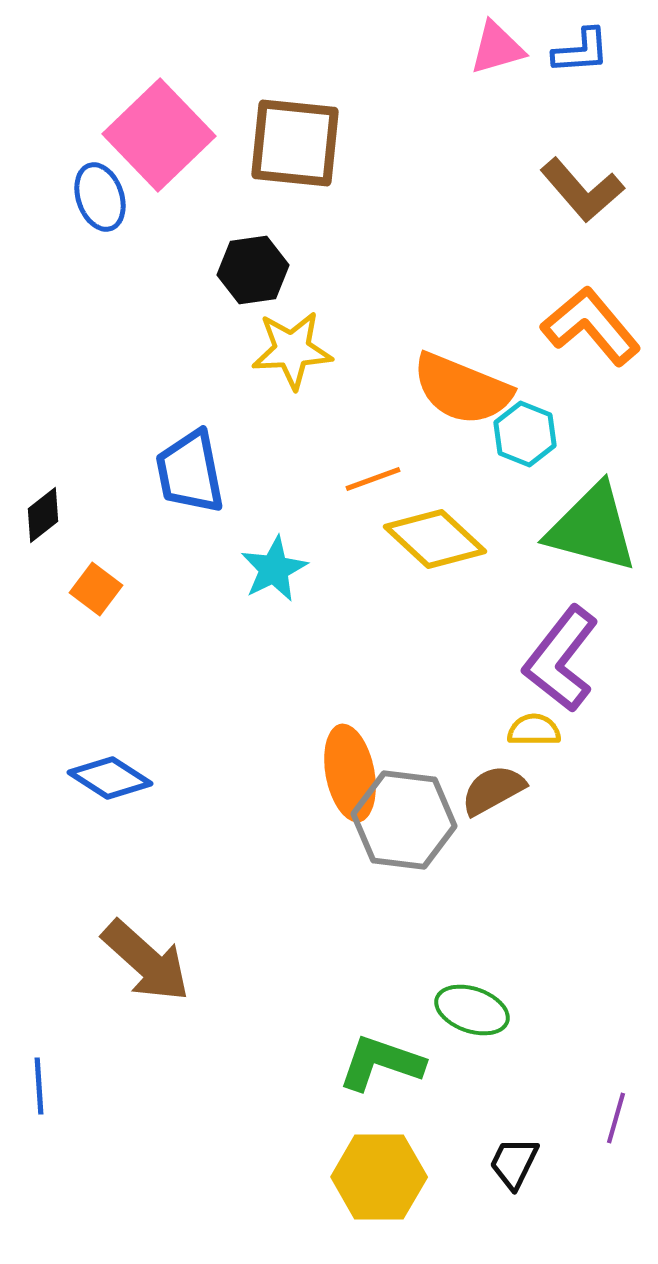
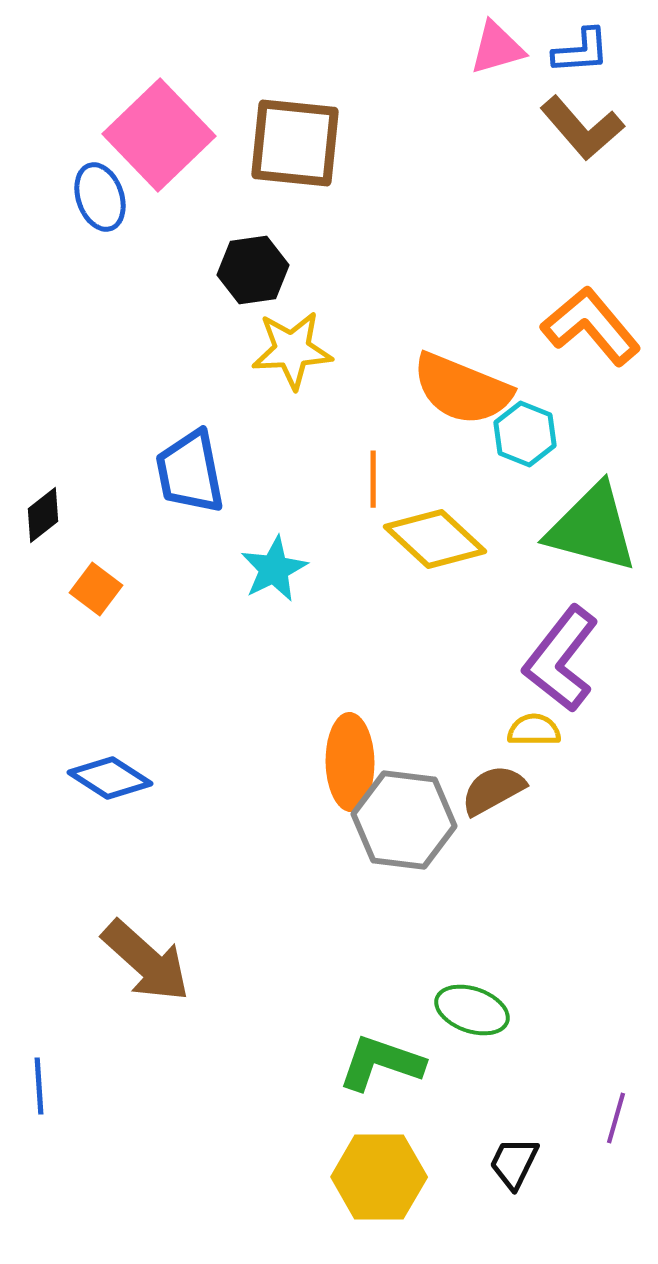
brown L-shape: moved 62 px up
orange line: rotated 70 degrees counterclockwise
orange ellipse: moved 11 px up; rotated 10 degrees clockwise
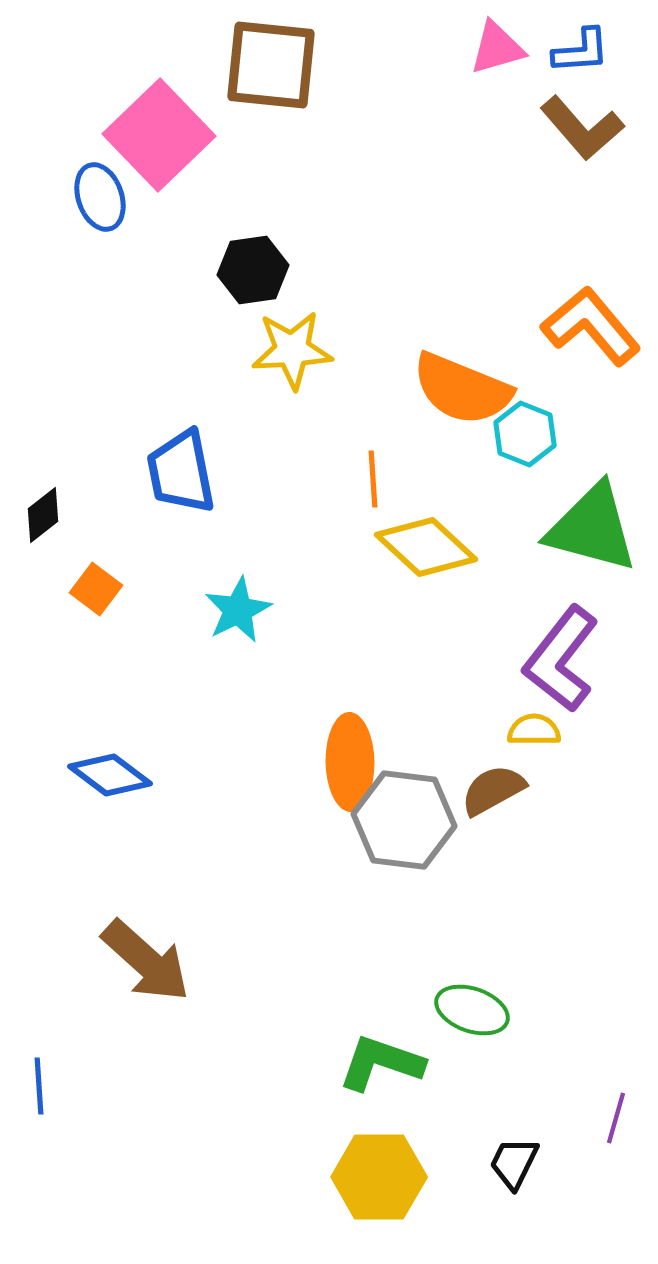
brown square: moved 24 px left, 78 px up
blue trapezoid: moved 9 px left
orange line: rotated 4 degrees counterclockwise
yellow diamond: moved 9 px left, 8 px down
cyan star: moved 36 px left, 41 px down
blue diamond: moved 3 px up; rotated 4 degrees clockwise
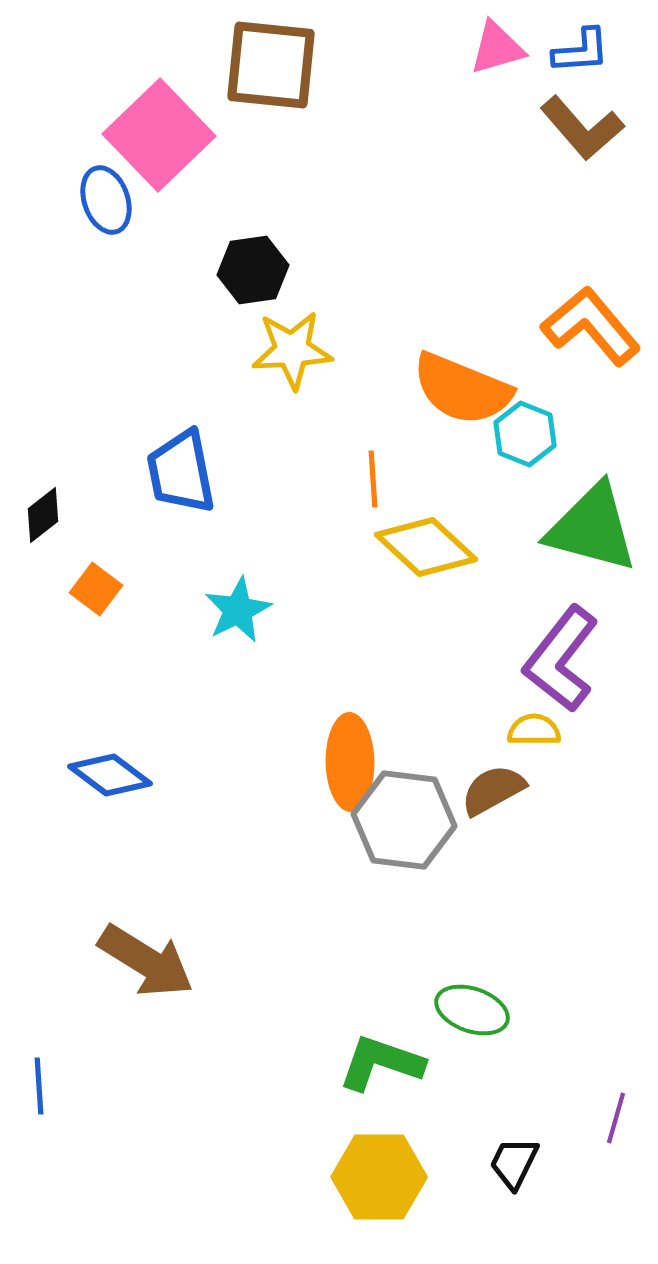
blue ellipse: moved 6 px right, 3 px down
brown arrow: rotated 10 degrees counterclockwise
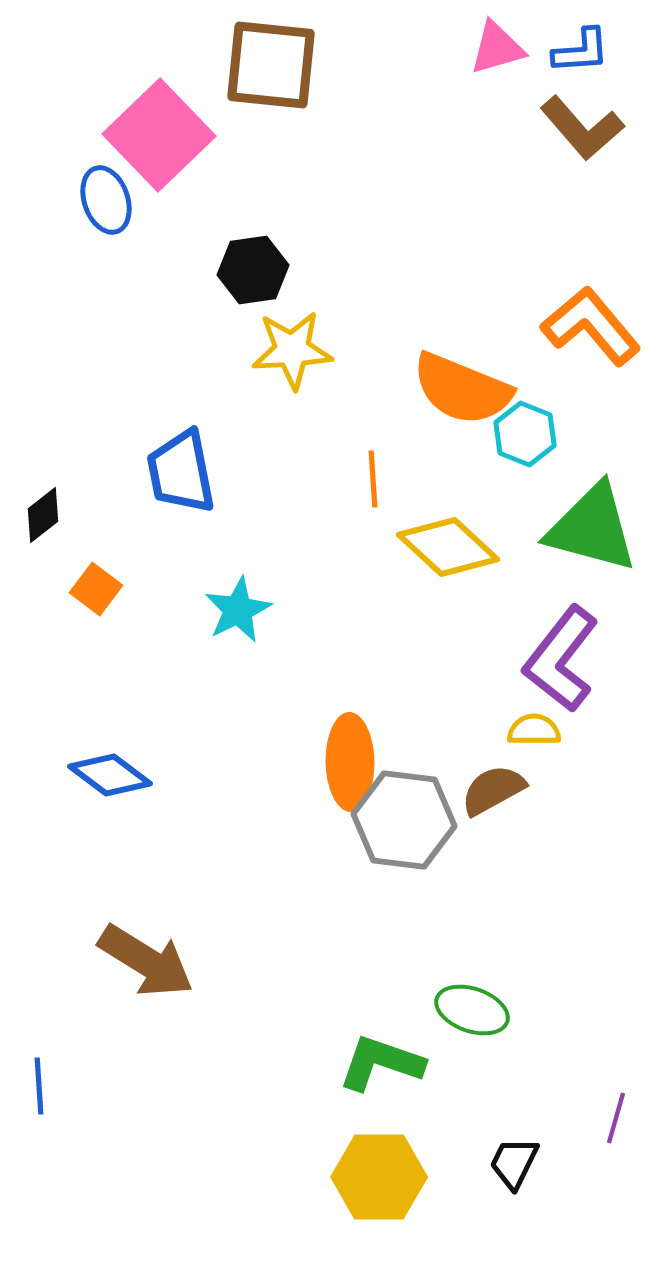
yellow diamond: moved 22 px right
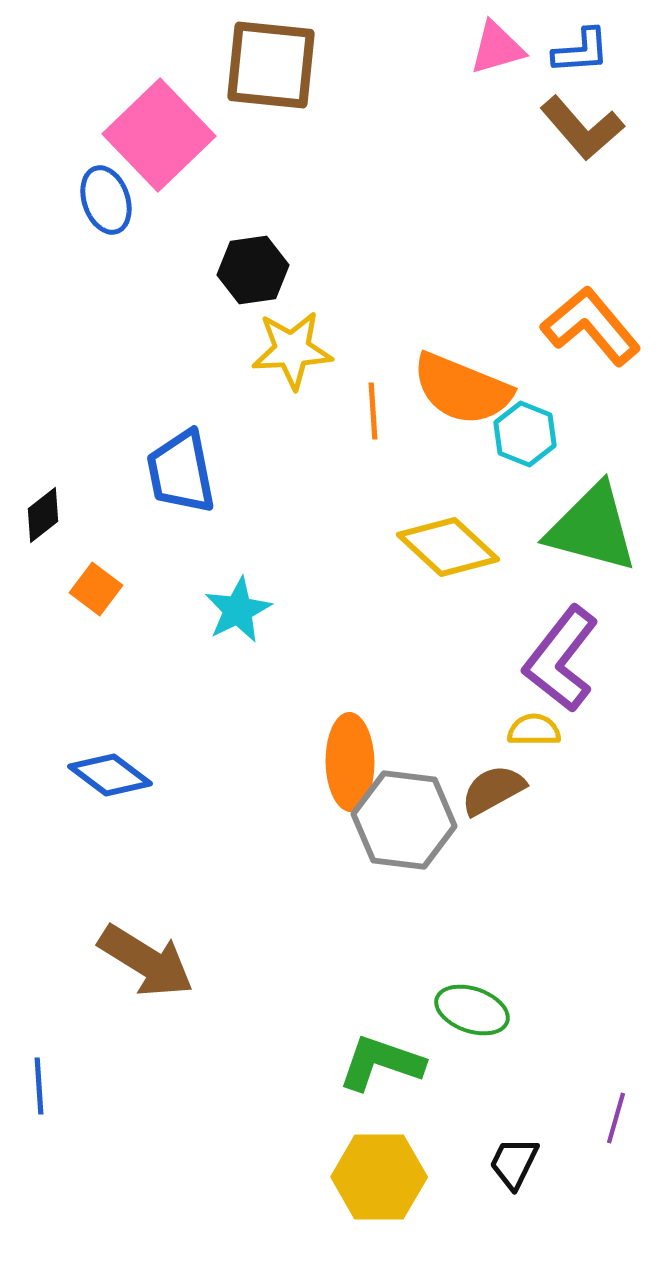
orange line: moved 68 px up
